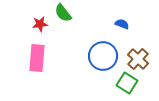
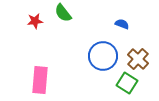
red star: moved 5 px left, 3 px up
pink rectangle: moved 3 px right, 22 px down
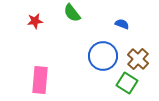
green semicircle: moved 9 px right
